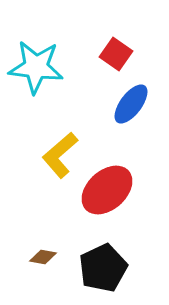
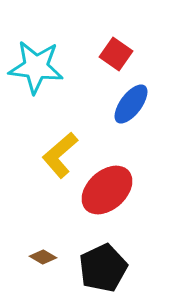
brown diamond: rotated 20 degrees clockwise
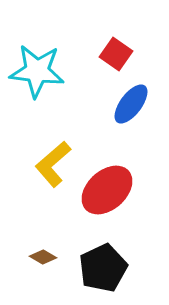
cyan star: moved 1 px right, 4 px down
yellow L-shape: moved 7 px left, 9 px down
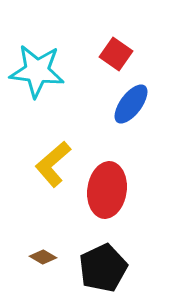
red ellipse: rotated 40 degrees counterclockwise
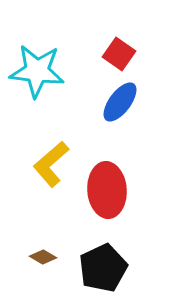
red square: moved 3 px right
blue ellipse: moved 11 px left, 2 px up
yellow L-shape: moved 2 px left
red ellipse: rotated 12 degrees counterclockwise
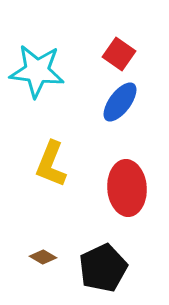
yellow L-shape: rotated 27 degrees counterclockwise
red ellipse: moved 20 px right, 2 px up
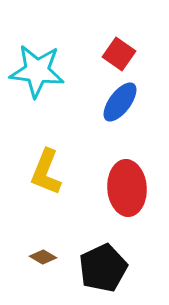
yellow L-shape: moved 5 px left, 8 px down
